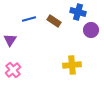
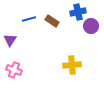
blue cross: rotated 28 degrees counterclockwise
brown rectangle: moved 2 px left
purple circle: moved 4 px up
pink cross: moved 1 px right; rotated 28 degrees counterclockwise
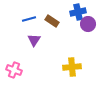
purple circle: moved 3 px left, 2 px up
purple triangle: moved 24 px right
yellow cross: moved 2 px down
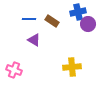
blue line: rotated 16 degrees clockwise
purple triangle: rotated 32 degrees counterclockwise
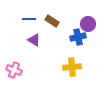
blue cross: moved 25 px down
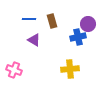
brown rectangle: rotated 40 degrees clockwise
yellow cross: moved 2 px left, 2 px down
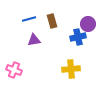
blue line: rotated 16 degrees counterclockwise
purple triangle: rotated 40 degrees counterclockwise
yellow cross: moved 1 px right
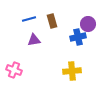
yellow cross: moved 1 px right, 2 px down
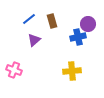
blue line: rotated 24 degrees counterclockwise
purple triangle: rotated 32 degrees counterclockwise
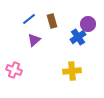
blue cross: rotated 21 degrees counterclockwise
